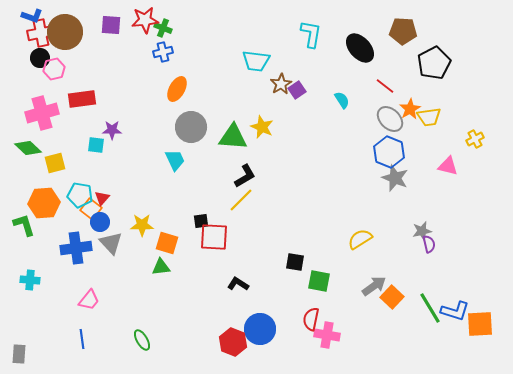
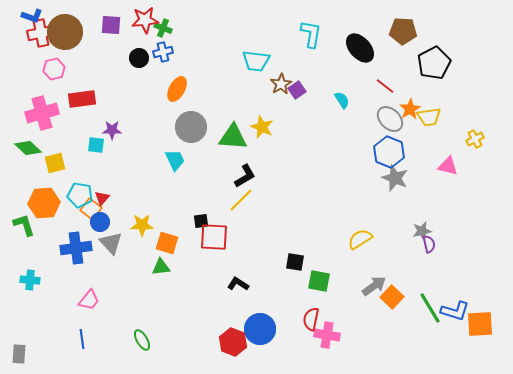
black circle at (40, 58): moved 99 px right
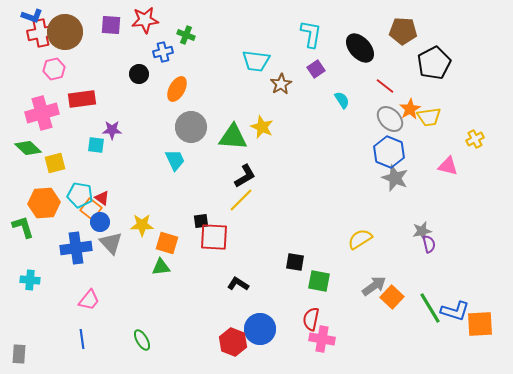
green cross at (163, 28): moved 23 px right, 7 px down
black circle at (139, 58): moved 16 px down
purple square at (297, 90): moved 19 px right, 21 px up
red triangle at (102, 198): rotated 35 degrees counterclockwise
green L-shape at (24, 225): moved 1 px left, 2 px down
pink cross at (327, 335): moved 5 px left, 4 px down
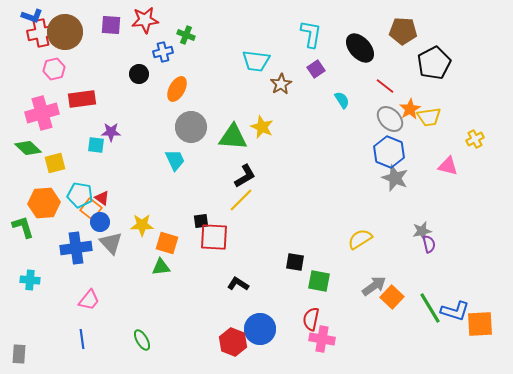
purple star at (112, 130): moved 1 px left, 2 px down
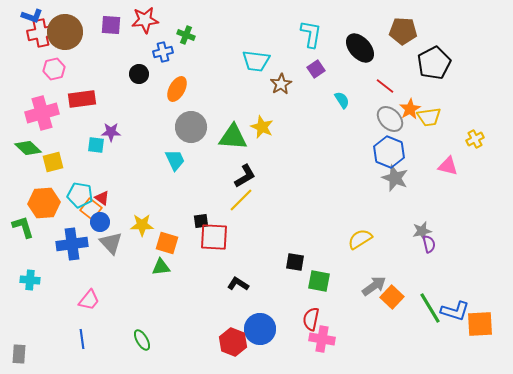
yellow square at (55, 163): moved 2 px left, 1 px up
blue cross at (76, 248): moved 4 px left, 4 px up
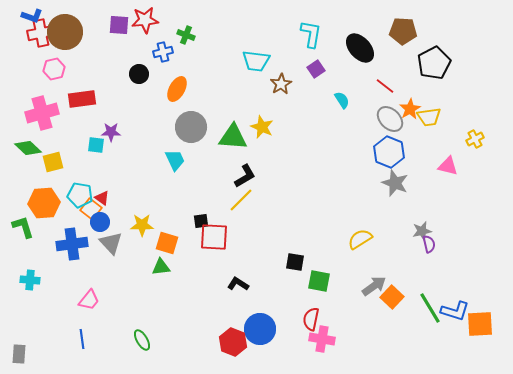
purple square at (111, 25): moved 8 px right
gray star at (395, 178): moved 5 px down
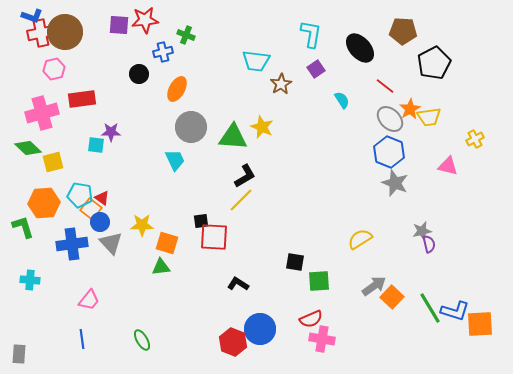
green square at (319, 281): rotated 15 degrees counterclockwise
red semicircle at (311, 319): rotated 125 degrees counterclockwise
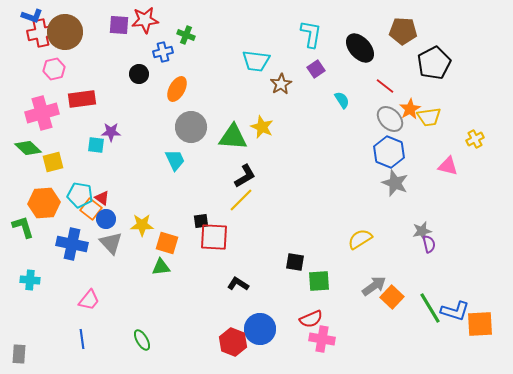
blue circle at (100, 222): moved 6 px right, 3 px up
blue cross at (72, 244): rotated 20 degrees clockwise
